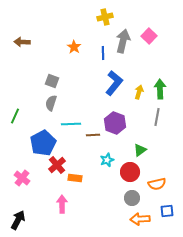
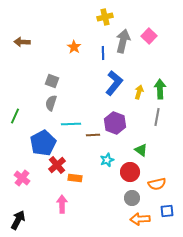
green triangle: moved 1 px right; rotated 48 degrees counterclockwise
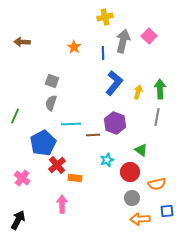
yellow arrow: moved 1 px left
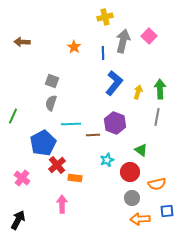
green line: moved 2 px left
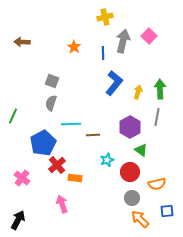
purple hexagon: moved 15 px right, 4 px down; rotated 10 degrees clockwise
pink arrow: rotated 18 degrees counterclockwise
orange arrow: rotated 48 degrees clockwise
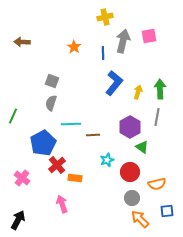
pink square: rotated 35 degrees clockwise
green triangle: moved 1 px right, 3 px up
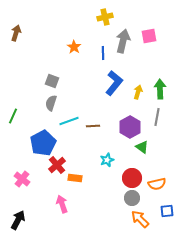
brown arrow: moved 6 px left, 9 px up; rotated 105 degrees clockwise
cyan line: moved 2 px left, 3 px up; rotated 18 degrees counterclockwise
brown line: moved 9 px up
red circle: moved 2 px right, 6 px down
pink cross: moved 1 px down
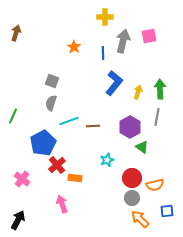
yellow cross: rotated 14 degrees clockwise
orange semicircle: moved 2 px left, 1 px down
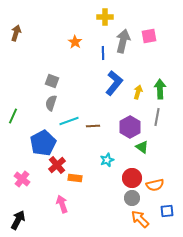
orange star: moved 1 px right, 5 px up
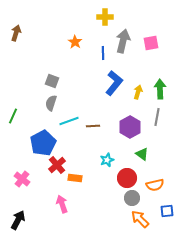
pink square: moved 2 px right, 7 px down
green triangle: moved 7 px down
red circle: moved 5 px left
